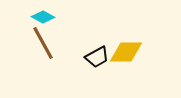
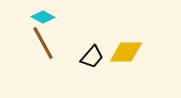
black trapezoid: moved 5 px left; rotated 20 degrees counterclockwise
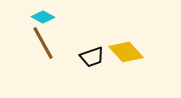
yellow diamond: rotated 48 degrees clockwise
black trapezoid: rotated 30 degrees clockwise
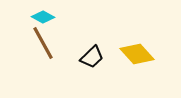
yellow diamond: moved 11 px right, 2 px down
black trapezoid: rotated 25 degrees counterclockwise
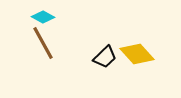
black trapezoid: moved 13 px right
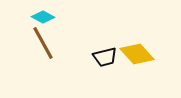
black trapezoid: rotated 30 degrees clockwise
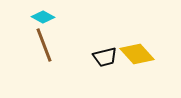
brown line: moved 1 px right, 2 px down; rotated 8 degrees clockwise
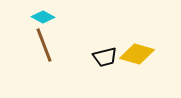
yellow diamond: rotated 32 degrees counterclockwise
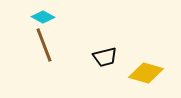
yellow diamond: moved 9 px right, 19 px down
